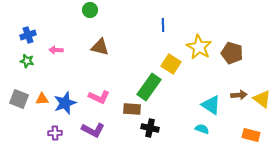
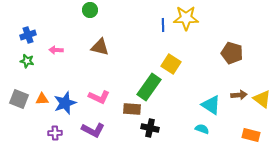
yellow star: moved 13 px left, 29 px up; rotated 30 degrees counterclockwise
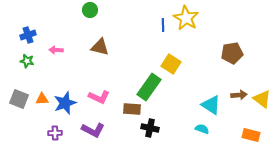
yellow star: rotated 30 degrees clockwise
brown pentagon: rotated 25 degrees counterclockwise
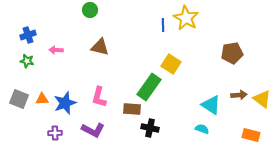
pink L-shape: rotated 80 degrees clockwise
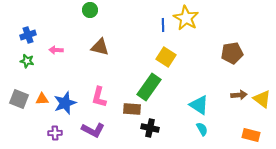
yellow square: moved 5 px left, 7 px up
cyan triangle: moved 12 px left
cyan semicircle: rotated 40 degrees clockwise
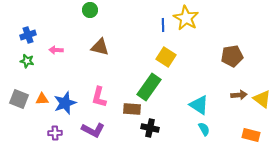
brown pentagon: moved 3 px down
cyan semicircle: moved 2 px right
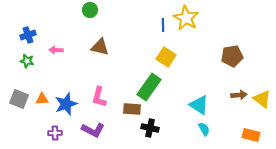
blue star: moved 1 px right, 1 px down
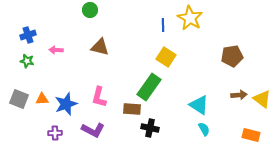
yellow star: moved 4 px right
